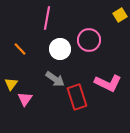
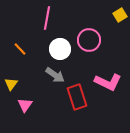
gray arrow: moved 4 px up
pink L-shape: moved 1 px up
pink triangle: moved 6 px down
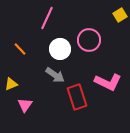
pink line: rotated 15 degrees clockwise
yellow triangle: rotated 32 degrees clockwise
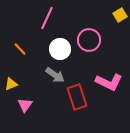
pink L-shape: moved 1 px right
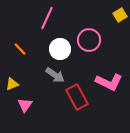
yellow triangle: moved 1 px right
red rectangle: rotated 10 degrees counterclockwise
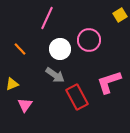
pink L-shape: rotated 136 degrees clockwise
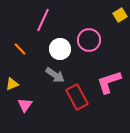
pink line: moved 4 px left, 2 px down
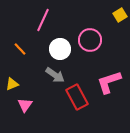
pink circle: moved 1 px right
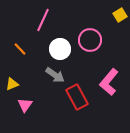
pink L-shape: rotated 32 degrees counterclockwise
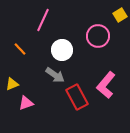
pink circle: moved 8 px right, 4 px up
white circle: moved 2 px right, 1 px down
pink L-shape: moved 3 px left, 3 px down
pink triangle: moved 1 px right, 2 px up; rotated 35 degrees clockwise
